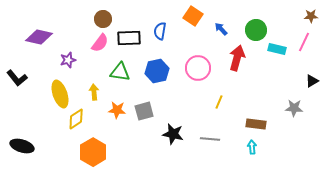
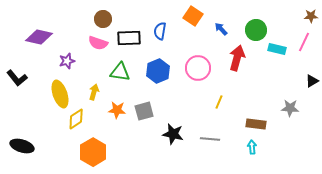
pink semicircle: moved 2 px left; rotated 72 degrees clockwise
purple star: moved 1 px left, 1 px down
blue hexagon: moved 1 px right; rotated 10 degrees counterclockwise
yellow arrow: rotated 21 degrees clockwise
gray star: moved 4 px left
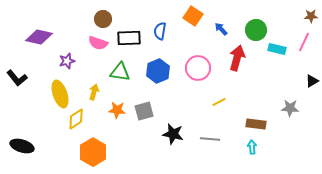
yellow line: rotated 40 degrees clockwise
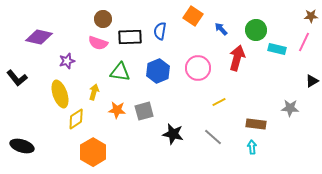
black rectangle: moved 1 px right, 1 px up
gray line: moved 3 px right, 2 px up; rotated 36 degrees clockwise
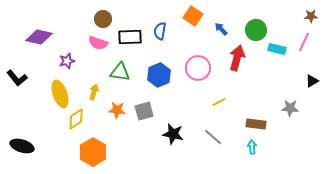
blue hexagon: moved 1 px right, 4 px down
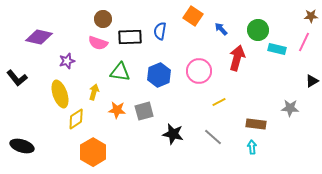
green circle: moved 2 px right
pink circle: moved 1 px right, 3 px down
